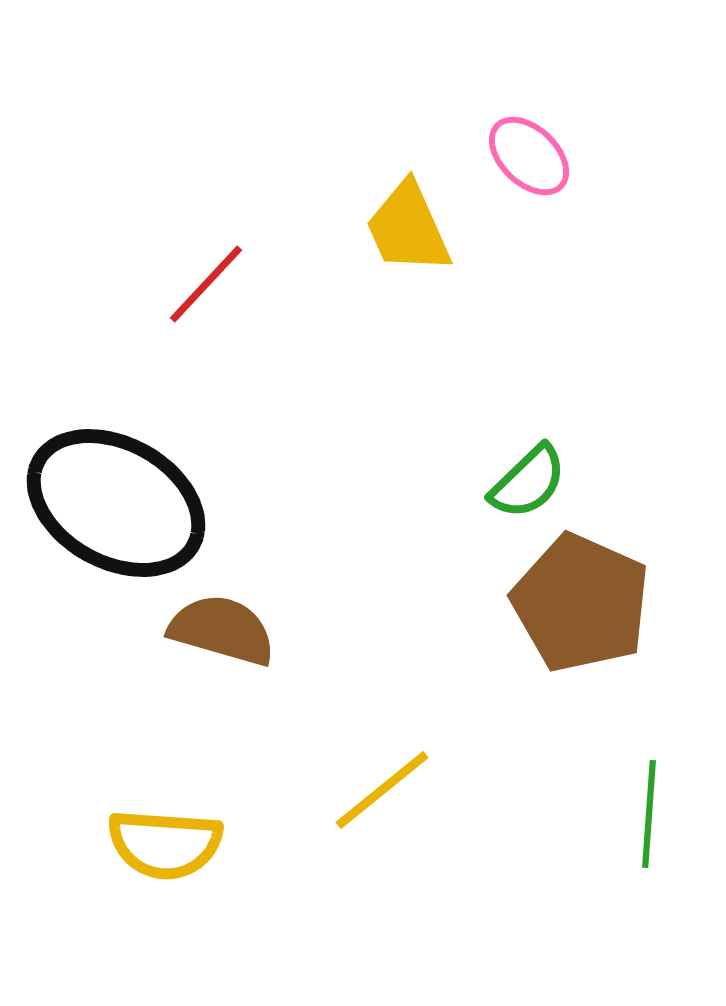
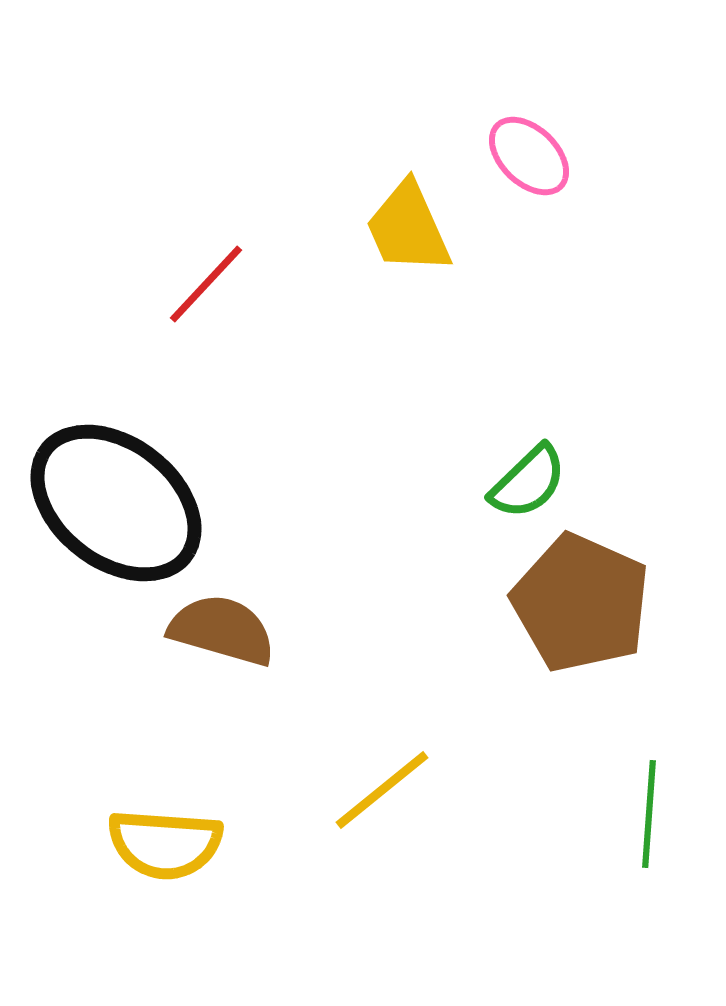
black ellipse: rotated 9 degrees clockwise
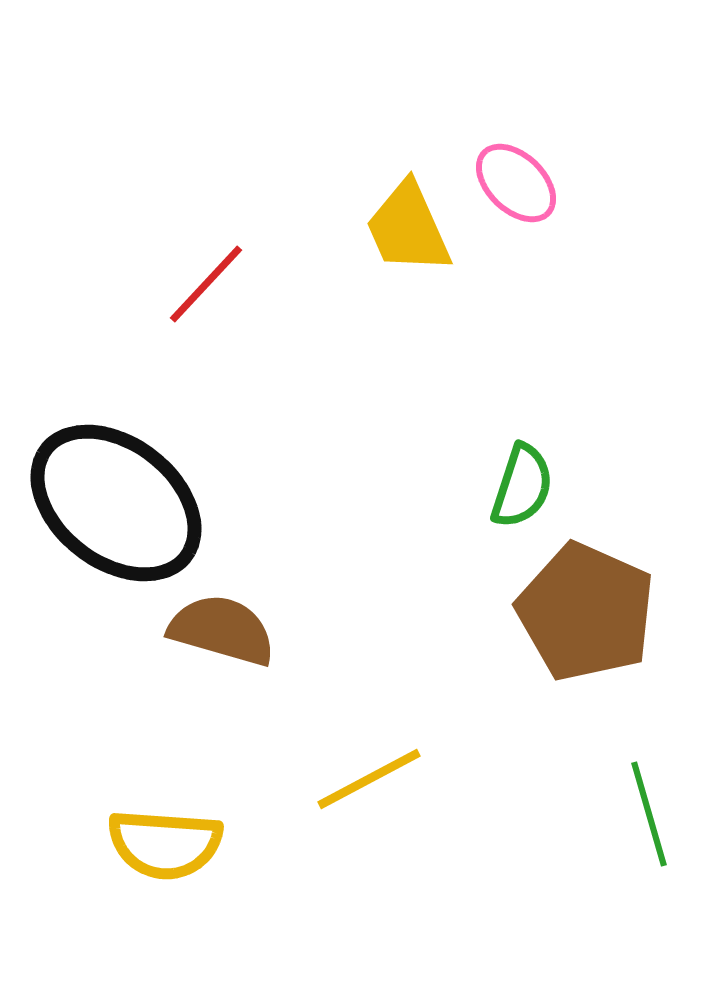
pink ellipse: moved 13 px left, 27 px down
green semicircle: moved 6 px left, 4 px down; rotated 28 degrees counterclockwise
brown pentagon: moved 5 px right, 9 px down
yellow line: moved 13 px left, 11 px up; rotated 11 degrees clockwise
green line: rotated 20 degrees counterclockwise
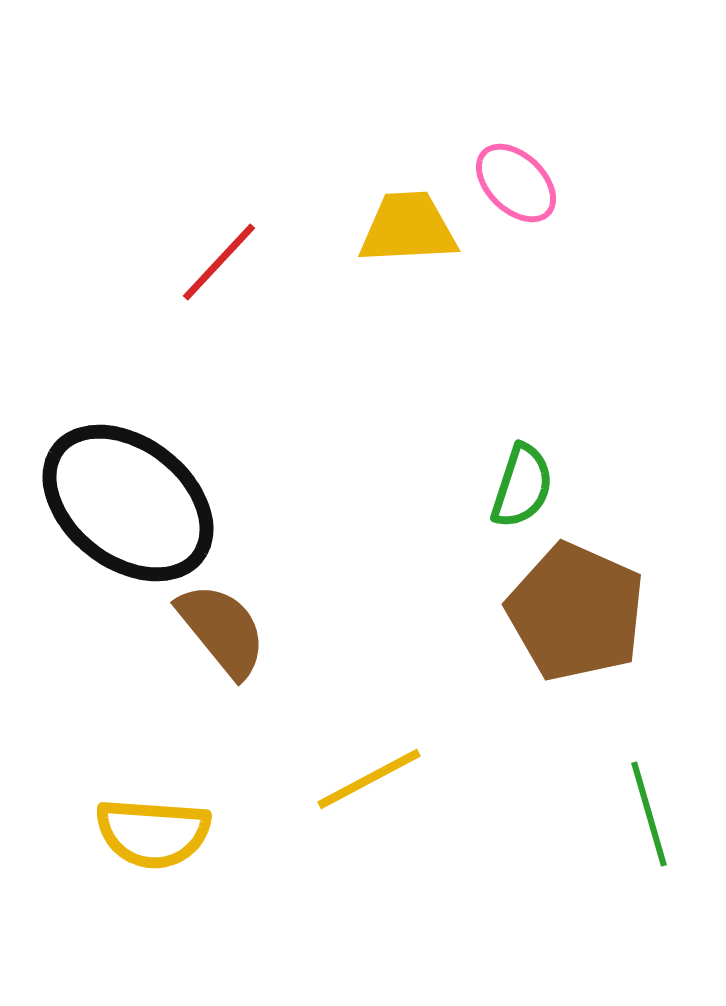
yellow trapezoid: rotated 111 degrees clockwise
red line: moved 13 px right, 22 px up
black ellipse: moved 12 px right
brown pentagon: moved 10 px left
brown semicircle: rotated 35 degrees clockwise
yellow semicircle: moved 12 px left, 11 px up
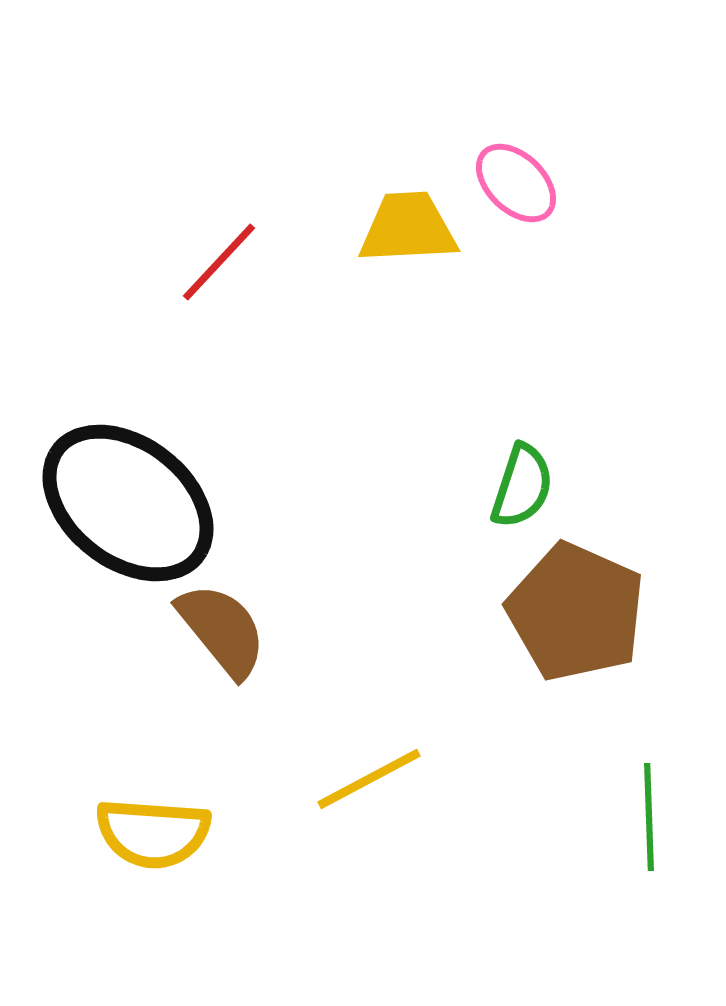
green line: moved 3 px down; rotated 14 degrees clockwise
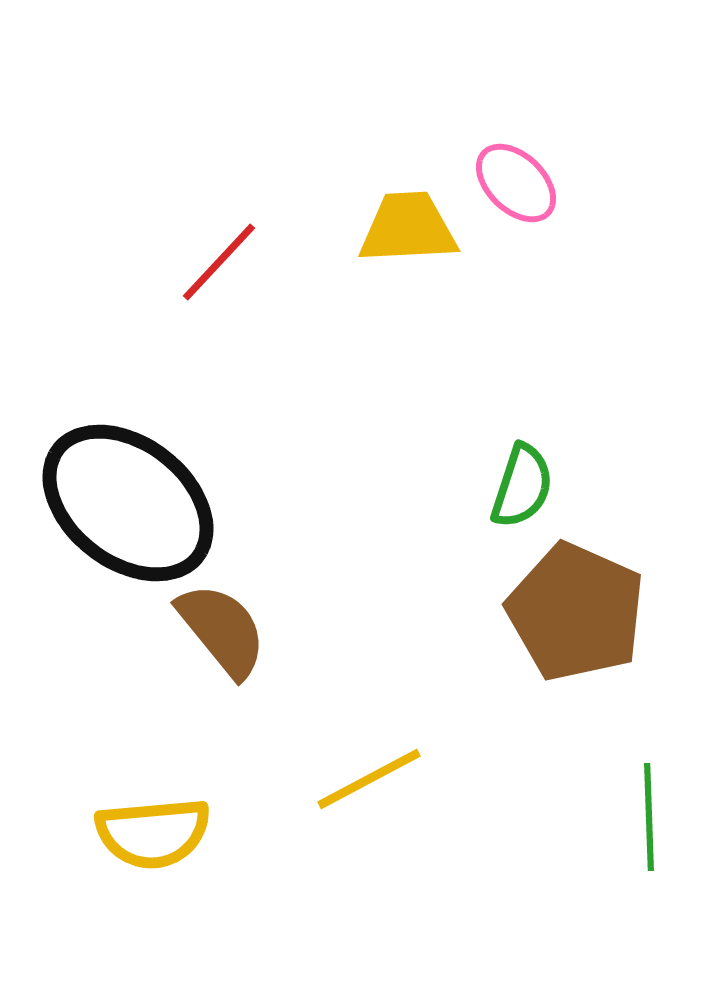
yellow semicircle: rotated 9 degrees counterclockwise
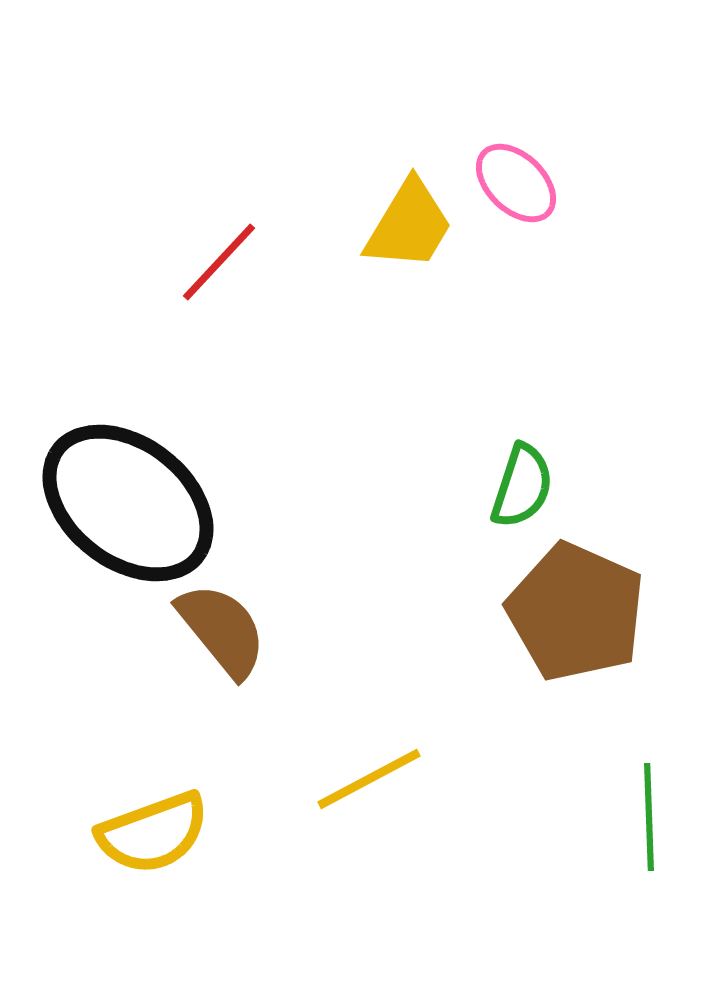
yellow trapezoid: moved 1 px right, 3 px up; rotated 124 degrees clockwise
yellow semicircle: rotated 15 degrees counterclockwise
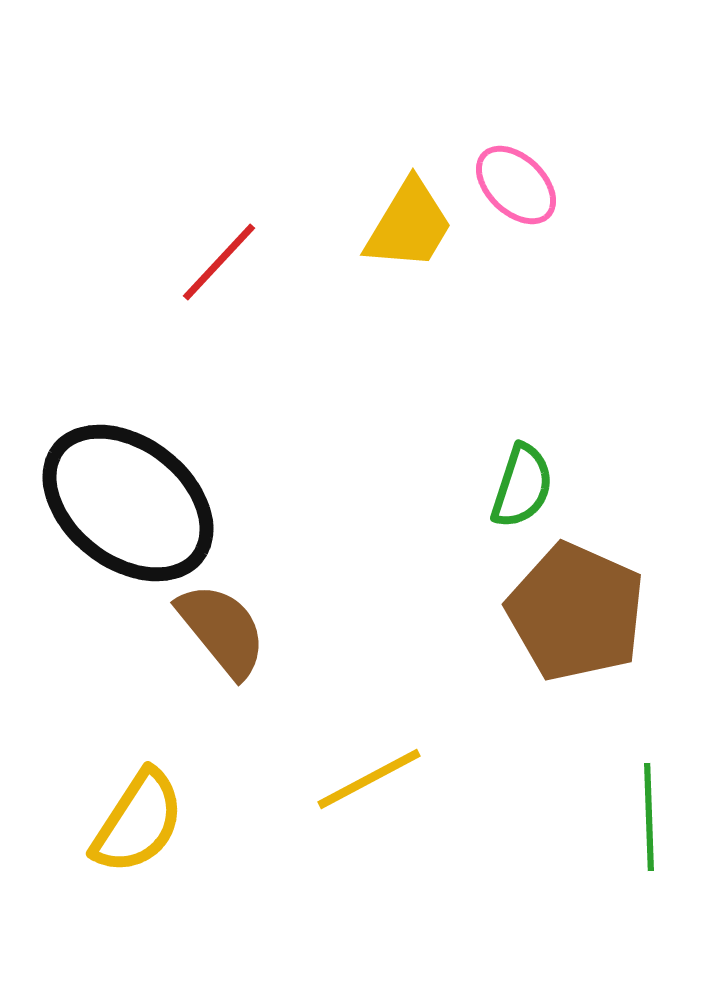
pink ellipse: moved 2 px down
yellow semicircle: moved 15 px left, 11 px up; rotated 37 degrees counterclockwise
